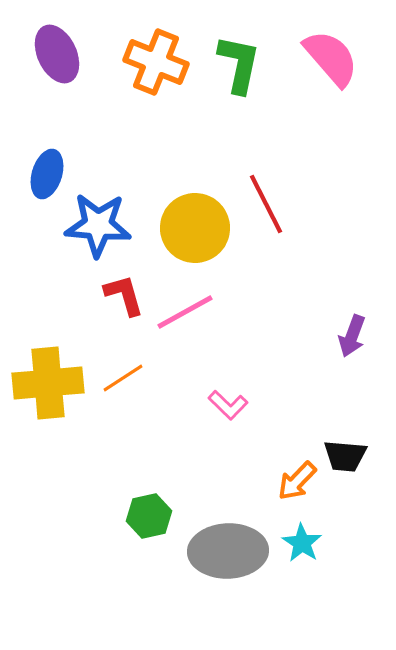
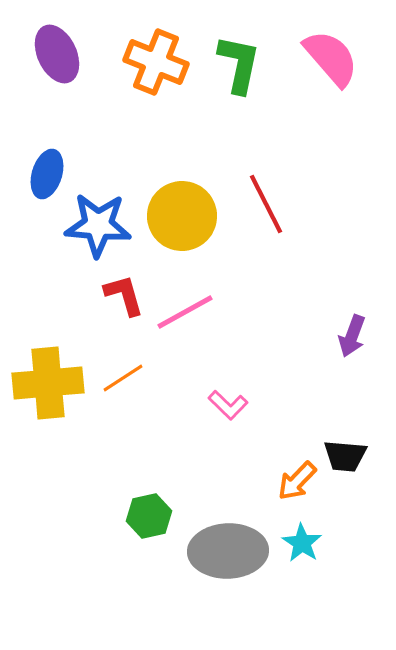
yellow circle: moved 13 px left, 12 px up
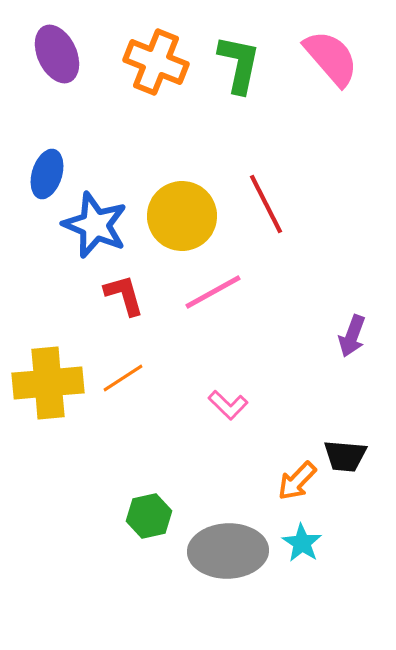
blue star: moved 3 px left; rotated 18 degrees clockwise
pink line: moved 28 px right, 20 px up
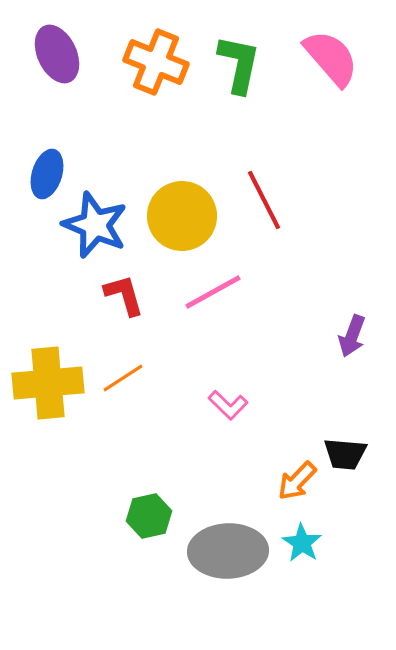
red line: moved 2 px left, 4 px up
black trapezoid: moved 2 px up
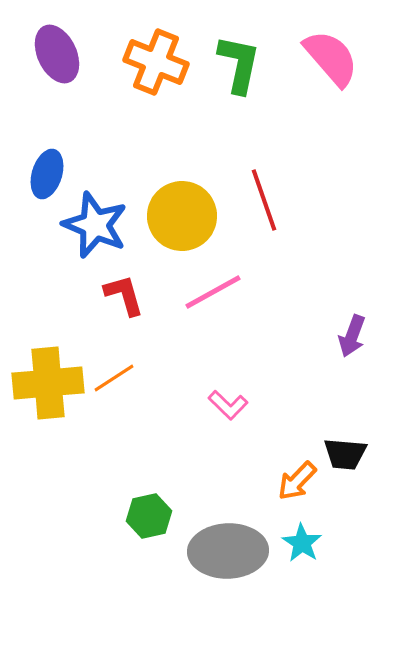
red line: rotated 8 degrees clockwise
orange line: moved 9 px left
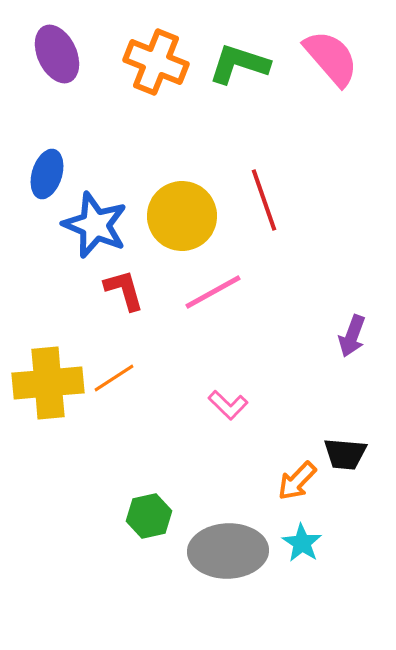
green L-shape: rotated 84 degrees counterclockwise
red L-shape: moved 5 px up
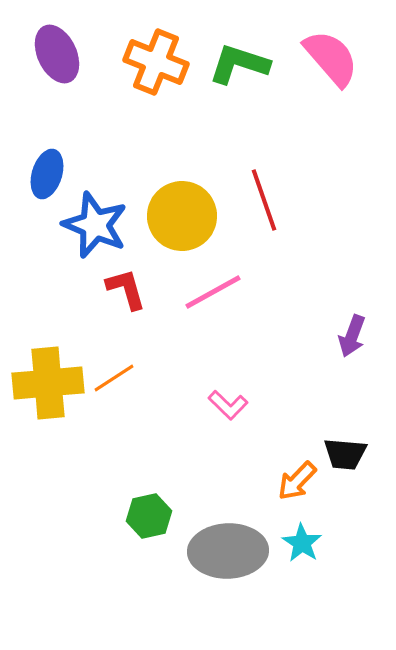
red L-shape: moved 2 px right, 1 px up
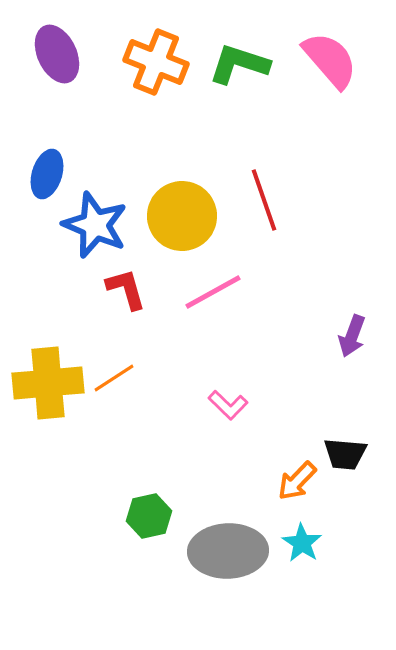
pink semicircle: moved 1 px left, 2 px down
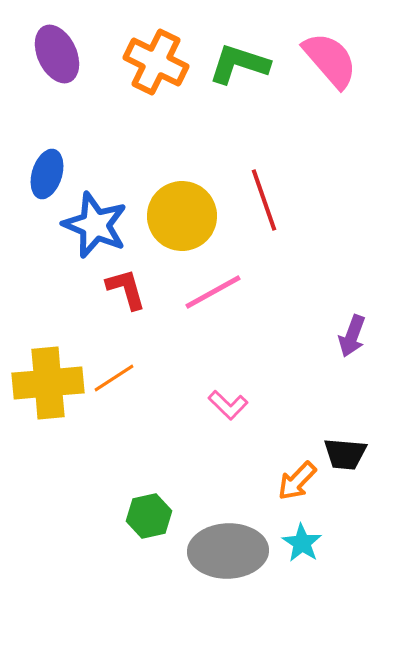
orange cross: rotated 4 degrees clockwise
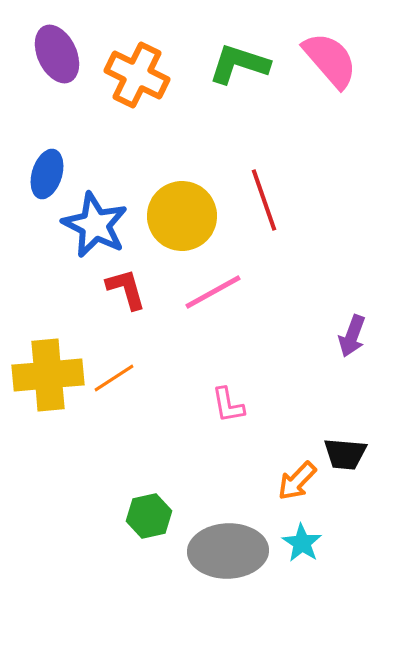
orange cross: moved 19 px left, 13 px down
blue star: rotated 4 degrees clockwise
yellow cross: moved 8 px up
pink L-shape: rotated 36 degrees clockwise
